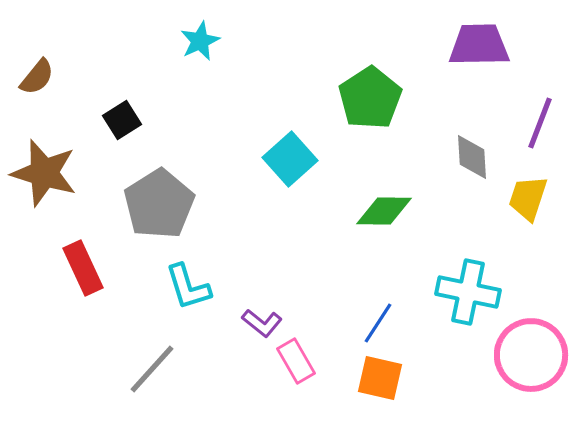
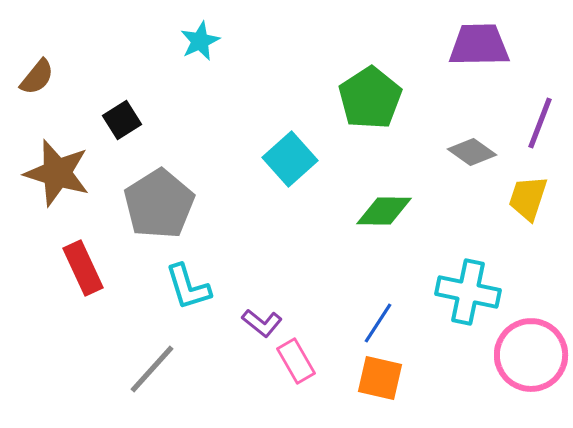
gray diamond: moved 5 px up; rotated 51 degrees counterclockwise
brown star: moved 13 px right
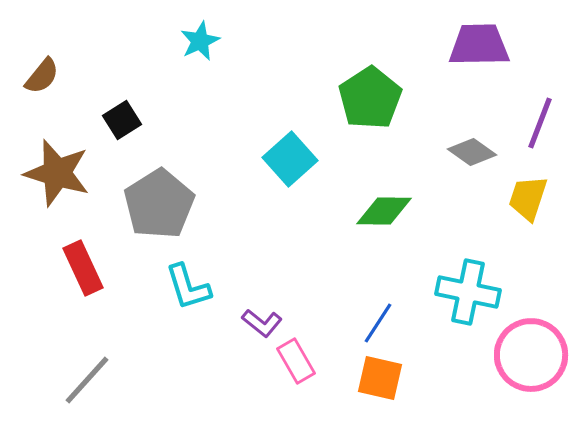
brown semicircle: moved 5 px right, 1 px up
gray line: moved 65 px left, 11 px down
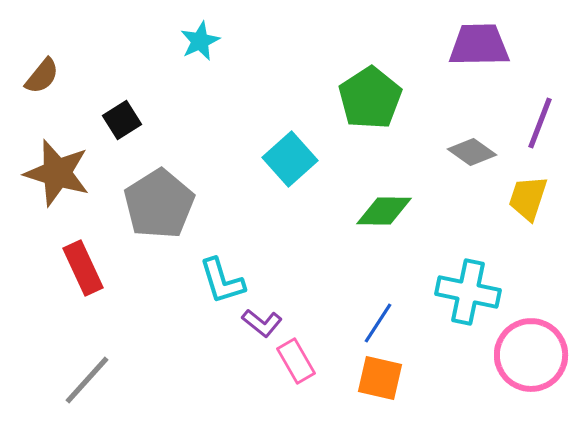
cyan L-shape: moved 34 px right, 6 px up
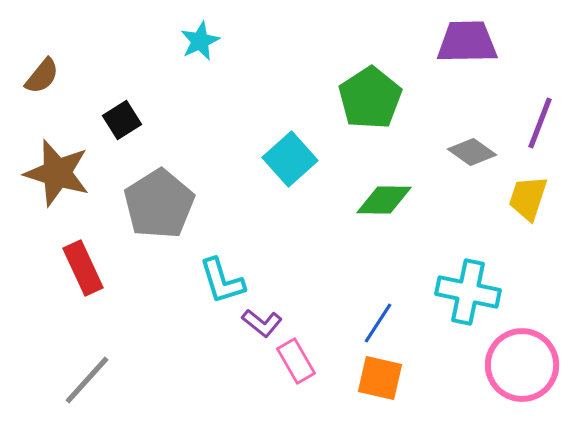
purple trapezoid: moved 12 px left, 3 px up
green diamond: moved 11 px up
pink circle: moved 9 px left, 10 px down
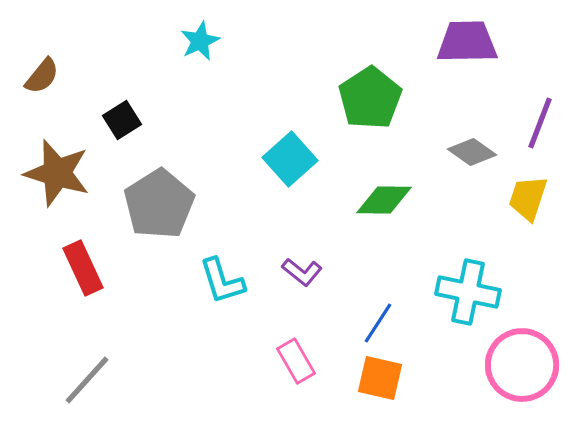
purple L-shape: moved 40 px right, 51 px up
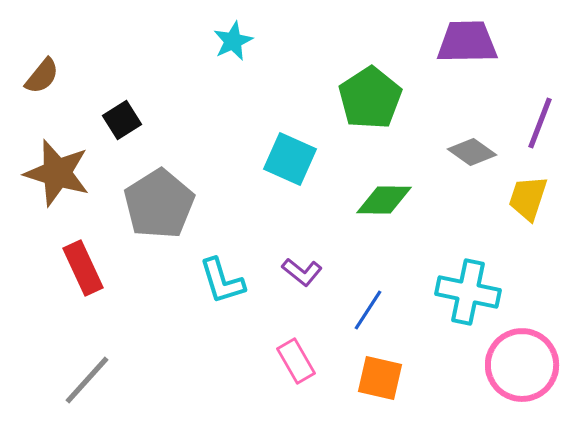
cyan star: moved 33 px right
cyan square: rotated 24 degrees counterclockwise
blue line: moved 10 px left, 13 px up
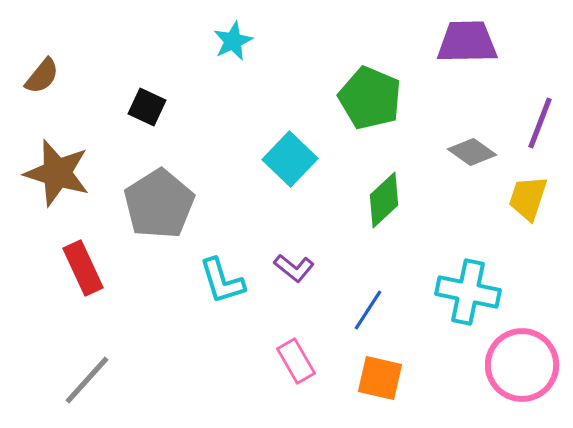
green pentagon: rotated 16 degrees counterclockwise
black square: moved 25 px right, 13 px up; rotated 33 degrees counterclockwise
cyan square: rotated 20 degrees clockwise
green diamond: rotated 44 degrees counterclockwise
purple L-shape: moved 8 px left, 4 px up
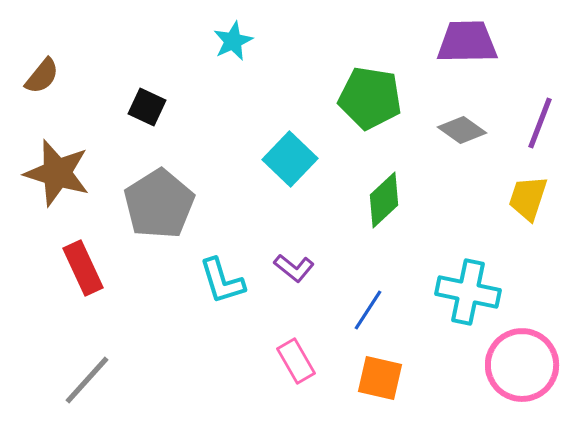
green pentagon: rotated 14 degrees counterclockwise
gray diamond: moved 10 px left, 22 px up
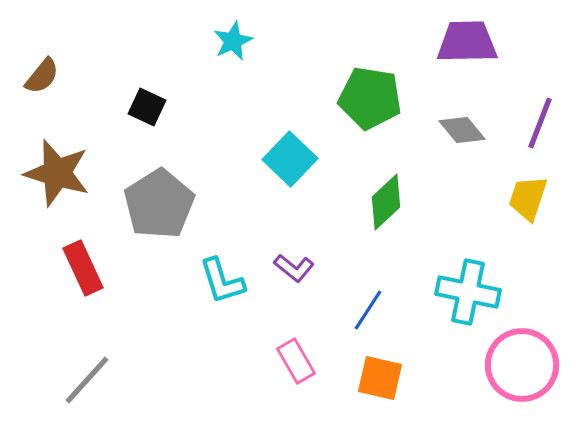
gray diamond: rotated 15 degrees clockwise
green diamond: moved 2 px right, 2 px down
